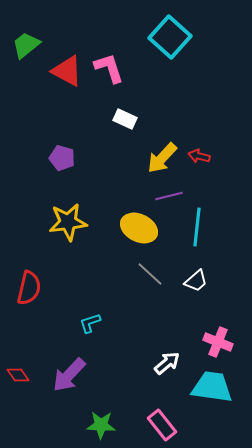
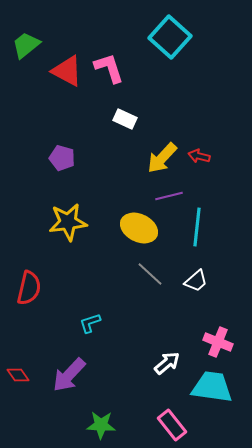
pink rectangle: moved 10 px right
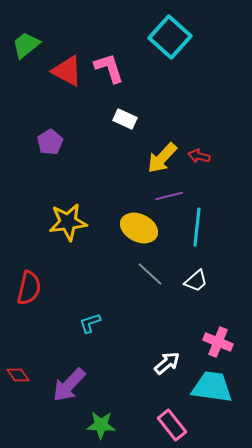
purple pentagon: moved 12 px left, 16 px up; rotated 25 degrees clockwise
purple arrow: moved 10 px down
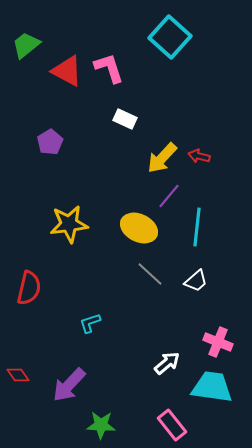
purple line: rotated 36 degrees counterclockwise
yellow star: moved 1 px right, 2 px down
